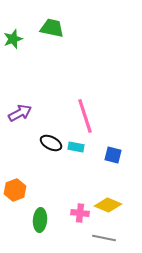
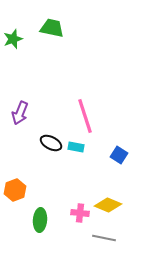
purple arrow: rotated 140 degrees clockwise
blue square: moved 6 px right; rotated 18 degrees clockwise
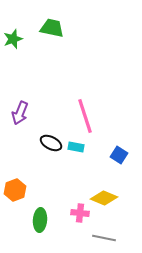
yellow diamond: moved 4 px left, 7 px up
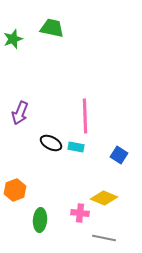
pink line: rotated 16 degrees clockwise
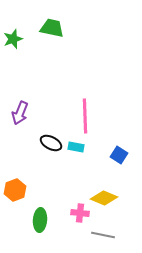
gray line: moved 1 px left, 3 px up
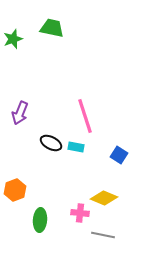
pink line: rotated 16 degrees counterclockwise
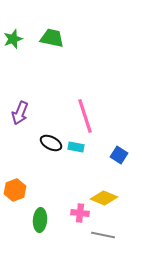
green trapezoid: moved 10 px down
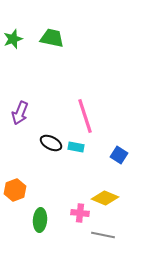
yellow diamond: moved 1 px right
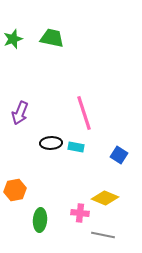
pink line: moved 1 px left, 3 px up
black ellipse: rotated 30 degrees counterclockwise
orange hexagon: rotated 10 degrees clockwise
